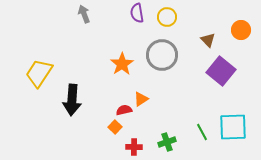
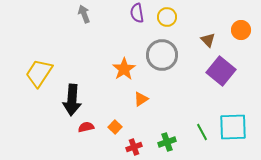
orange star: moved 2 px right, 5 px down
red semicircle: moved 38 px left, 17 px down
red cross: rotated 21 degrees counterclockwise
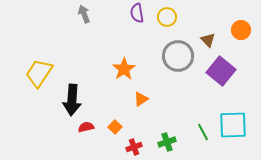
gray circle: moved 16 px right, 1 px down
cyan square: moved 2 px up
green line: moved 1 px right
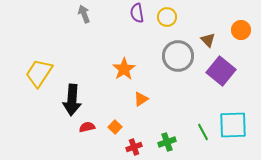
red semicircle: moved 1 px right
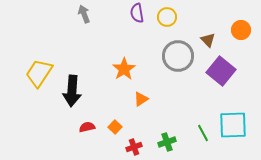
black arrow: moved 9 px up
green line: moved 1 px down
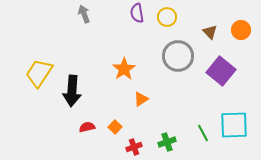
brown triangle: moved 2 px right, 8 px up
cyan square: moved 1 px right
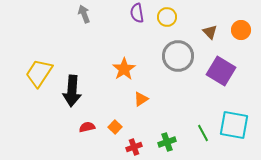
purple square: rotated 8 degrees counterclockwise
cyan square: rotated 12 degrees clockwise
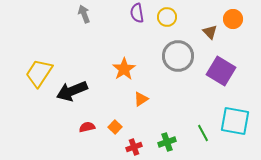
orange circle: moved 8 px left, 11 px up
black arrow: rotated 64 degrees clockwise
cyan square: moved 1 px right, 4 px up
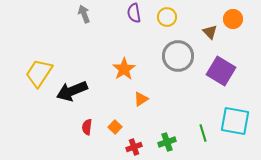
purple semicircle: moved 3 px left
red semicircle: rotated 70 degrees counterclockwise
green line: rotated 12 degrees clockwise
